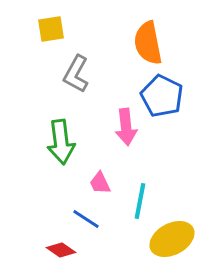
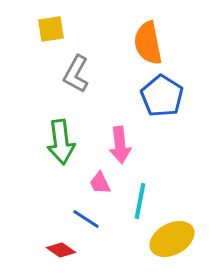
blue pentagon: rotated 6 degrees clockwise
pink arrow: moved 6 px left, 18 px down
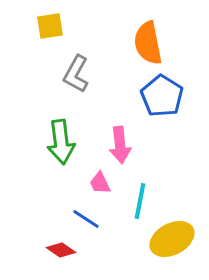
yellow square: moved 1 px left, 3 px up
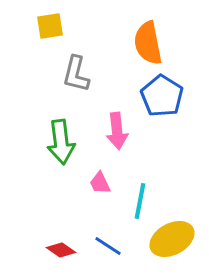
gray L-shape: rotated 15 degrees counterclockwise
pink arrow: moved 3 px left, 14 px up
blue line: moved 22 px right, 27 px down
